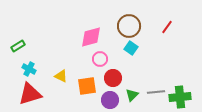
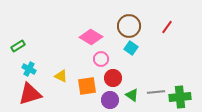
pink diamond: rotated 45 degrees clockwise
pink circle: moved 1 px right
green triangle: rotated 40 degrees counterclockwise
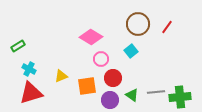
brown circle: moved 9 px right, 2 px up
cyan square: moved 3 px down; rotated 16 degrees clockwise
yellow triangle: rotated 48 degrees counterclockwise
red triangle: moved 1 px right, 1 px up
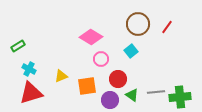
red circle: moved 5 px right, 1 px down
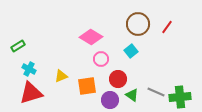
gray line: rotated 30 degrees clockwise
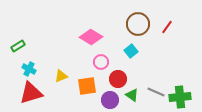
pink circle: moved 3 px down
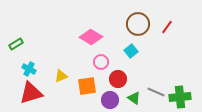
green rectangle: moved 2 px left, 2 px up
green triangle: moved 2 px right, 3 px down
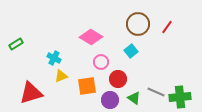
cyan cross: moved 25 px right, 11 px up
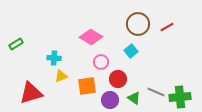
red line: rotated 24 degrees clockwise
cyan cross: rotated 24 degrees counterclockwise
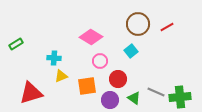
pink circle: moved 1 px left, 1 px up
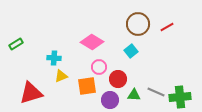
pink diamond: moved 1 px right, 5 px down
pink circle: moved 1 px left, 6 px down
green triangle: moved 3 px up; rotated 32 degrees counterclockwise
